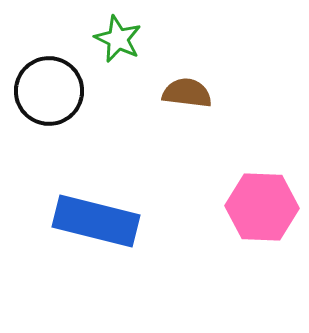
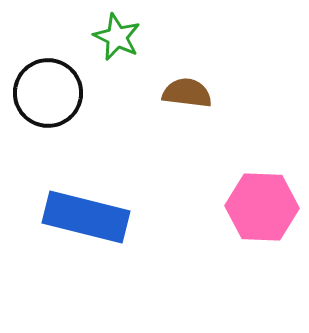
green star: moved 1 px left, 2 px up
black circle: moved 1 px left, 2 px down
blue rectangle: moved 10 px left, 4 px up
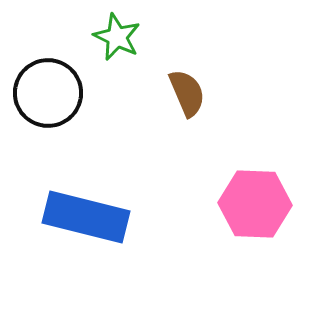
brown semicircle: rotated 60 degrees clockwise
pink hexagon: moved 7 px left, 3 px up
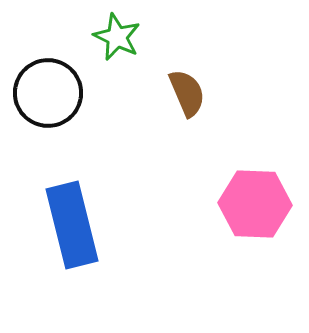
blue rectangle: moved 14 px left, 8 px down; rotated 62 degrees clockwise
